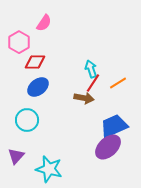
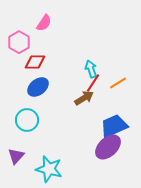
brown arrow: rotated 42 degrees counterclockwise
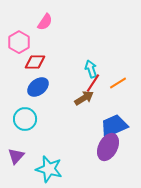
pink semicircle: moved 1 px right, 1 px up
cyan circle: moved 2 px left, 1 px up
purple ellipse: rotated 20 degrees counterclockwise
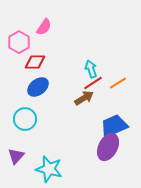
pink semicircle: moved 1 px left, 5 px down
red line: rotated 24 degrees clockwise
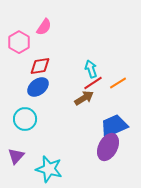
red diamond: moved 5 px right, 4 px down; rotated 10 degrees counterclockwise
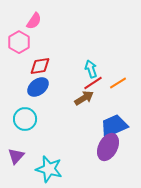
pink semicircle: moved 10 px left, 6 px up
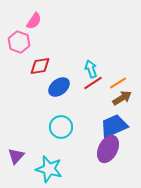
pink hexagon: rotated 10 degrees counterclockwise
blue ellipse: moved 21 px right
brown arrow: moved 38 px right
cyan circle: moved 36 px right, 8 px down
purple ellipse: moved 2 px down
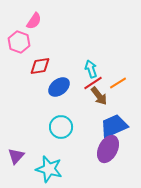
brown arrow: moved 23 px left, 2 px up; rotated 84 degrees clockwise
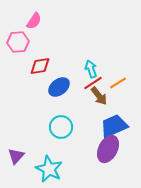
pink hexagon: moved 1 px left; rotated 25 degrees counterclockwise
cyan star: rotated 12 degrees clockwise
